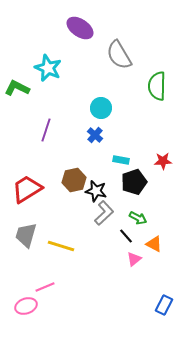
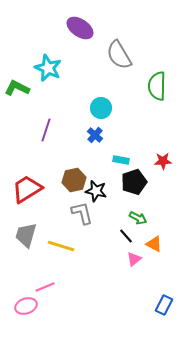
gray L-shape: moved 22 px left; rotated 60 degrees counterclockwise
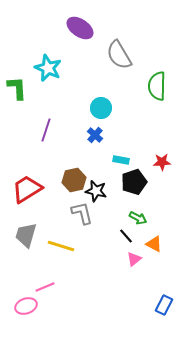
green L-shape: rotated 60 degrees clockwise
red star: moved 1 px left, 1 px down
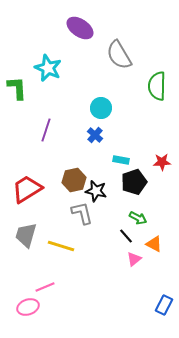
pink ellipse: moved 2 px right, 1 px down
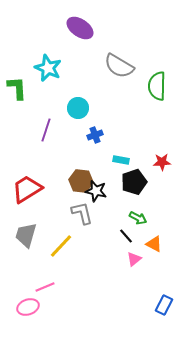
gray semicircle: moved 11 px down; rotated 28 degrees counterclockwise
cyan circle: moved 23 px left
blue cross: rotated 28 degrees clockwise
brown hexagon: moved 7 px right, 1 px down; rotated 20 degrees clockwise
yellow line: rotated 64 degrees counterclockwise
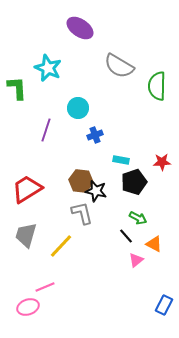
pink triangle: moved 2 px right, 1 px down
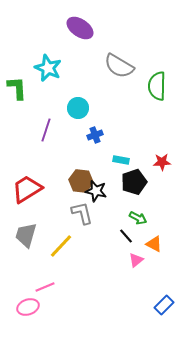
blue rectangle: rotated 18 degrees clockwise
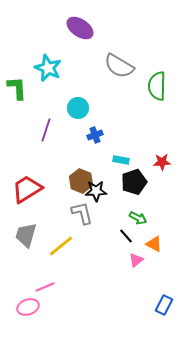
brown hexagon: rotated 15 degrees clockwise
black star: rotated 15 degrees counterclockwise
yellow line: rotated 8 degrees clockwise
blue rectangle: rotated 18 degrees counterclockwise
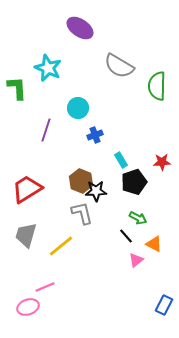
cyan rectangle: rotated 49 degrees clockwise
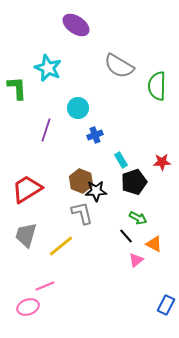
purple ellipse: moved 4 px left, 3 px up
pink line: moved 1 px up
blue rectangle: moved 2 px right
